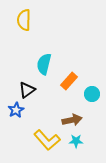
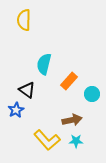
black triangle: rotated 48 degrees counterclockwise
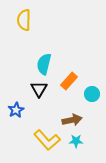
black triangle: moved 12 px right, 1 px up; rotated 24 degrees clockwise
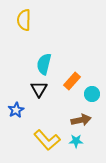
orange rectangle: moved 3 px right
brown arrow: moved 9 px right
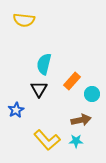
yellow semicircle: rotated 85 degrees counterclockwise
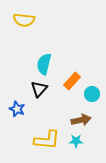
black triangle: rotated 12 degrees clockwise
blue star: moved 1 px right, 1 px up; rotated 21 degrees counterclockwise
yellow L-shape: rotated 44 degrees counterclockwise
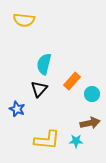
brown arrow: moved 9 px right, 3 px down
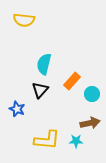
black triangle: moved 1 px right, 1 px down
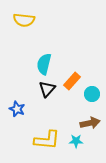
black triangle: moved 7 px right, 1 px up
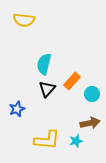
blue star: rotated 28 degrees clockwise
cyan star: rotated 16 degrees counterclockwise
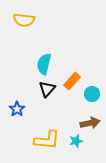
blue star: rotated 14 degrees counterclockwise
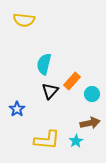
black triangle: moved 3 px right, 2 px down
cyan star: rotated 16 degrees counterclockwise
